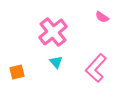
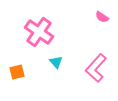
pink cross: moved 14 px left; rotated 16 degrees counterclockwise
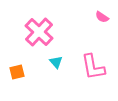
pink cross: rotated 8 degrees clockwise
pink L-shape: moved 3 px left, 1 px up; rotated 52 degrees counterclockwise
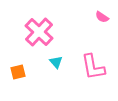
orange square: moved 1 px right
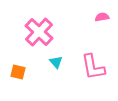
pink semicircle: rotated 136 degrees clockwise
orange square: rotated 28 degrees clockwise
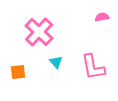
orange square: rotated 21 degrees counterclockwise
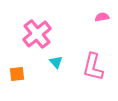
pink cross: moved 2 px left, 2 px down; rotated 8 degrees clockwise
pink L-shape: rotated 24 degrees clockwise
orange square: moved 1 px left, 2 px down
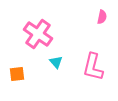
pink semicircle: rotated 112 degrees clockwise
pink cross: moved 1 px right; rotated 16 degrees counterclockwise
